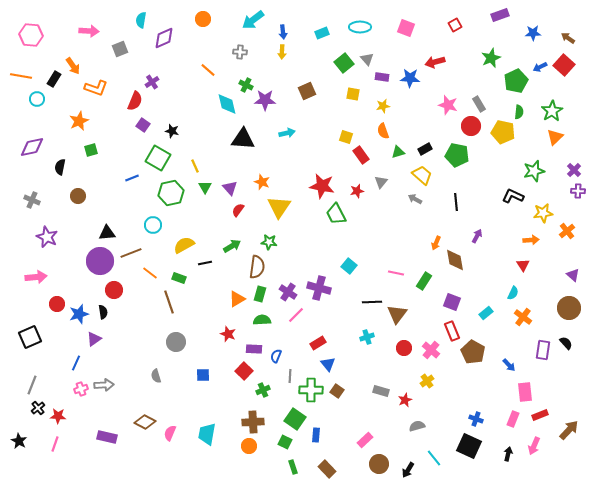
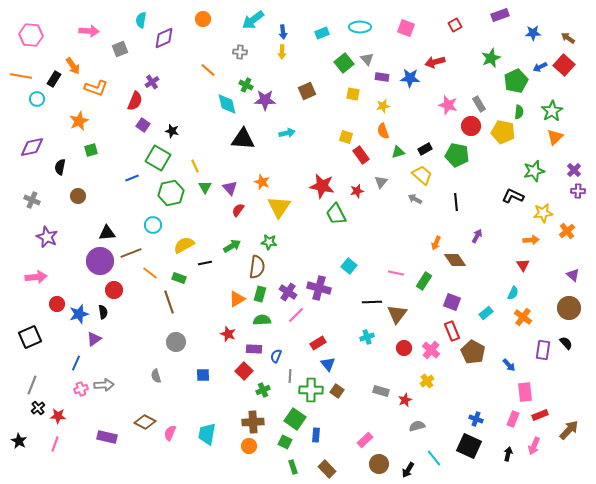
brown diamond at (455, 260): rotated 25 degrees counterclockwise
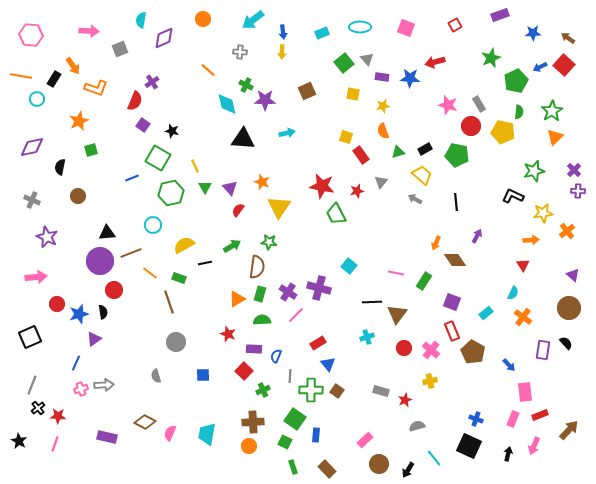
yellow cross at (427, 381): moved 3 px right; rotated 24 degrees clockwise
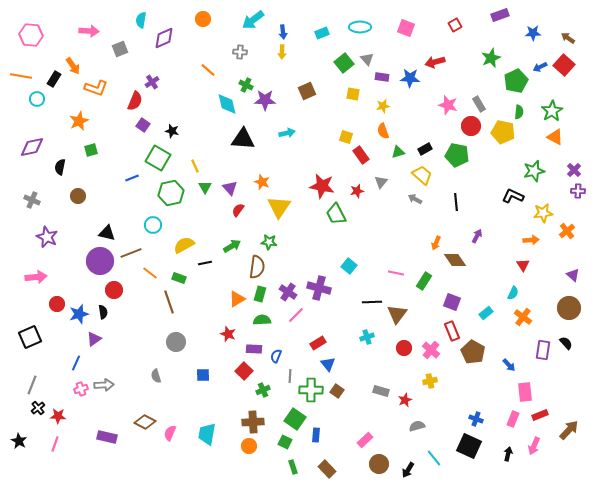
orange triangle at (555, 137): rotated 48 degrees counterclockwise
black triangle at (107, 233): rotated 18 degrees clockwise
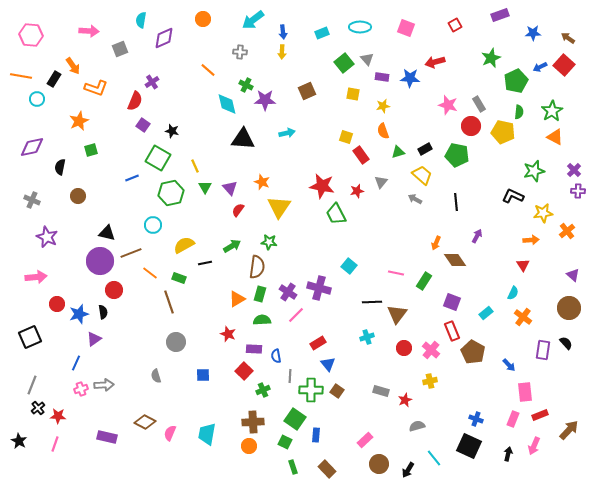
blue semicircle at (276, 356): rotated 32 degrees counterclockwise
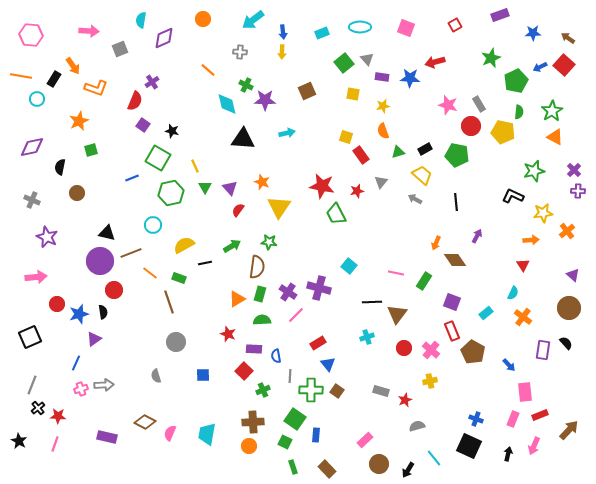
brown circle at (78, 196): moved 1 px left, 3 px up
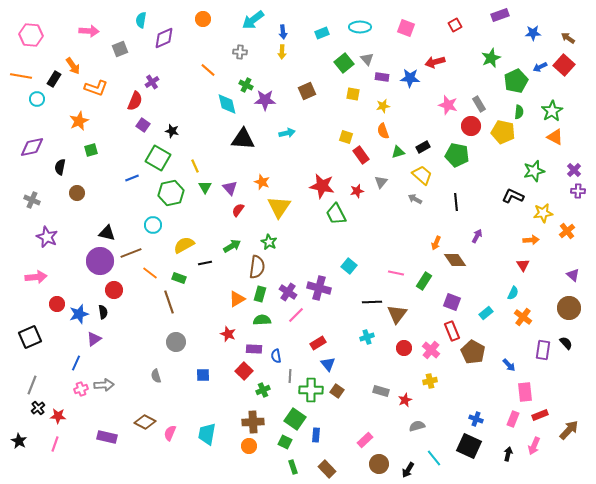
black rectangle at (425, 149): moved 2 px left, 2 px up
green star at (269, 242): rotated 21 degrees clockwise
